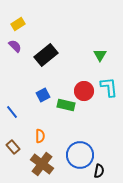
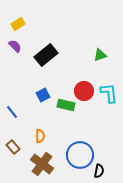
green triangle: rotated 40 degrees clockwise
cyan L-shape: moved 6 px down
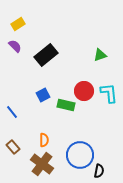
orange semicircle: moved 4 px right, 4 px down
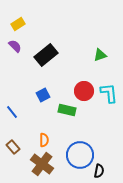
green rectangle: moved 1 px right, 5 px down
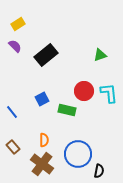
blue square: moved 1 px left, 4 px down
blue circle: moved 2 px left, 1 px up
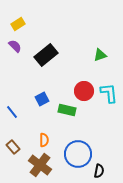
brown cross: moved 2 px left, 1 px down
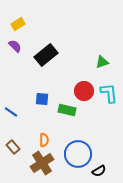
green triangle: moved 2 px right, 7 px down
blue square: rotated 32 degrees clockwise
blue line: moved 1 px left; rotated 16 degrees counterclockwise
brown cross: moved 2 px right, 2 px up; rotated 20 degrees clockwise
black semicircle: rotated 48 degrees clockwise
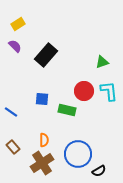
black rectangle: rotated 10 degrees counterclockwise
cyan L-shape: moved 2 px up
